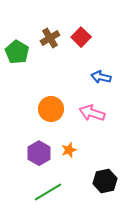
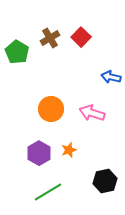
blue arrow: moved 10 px right
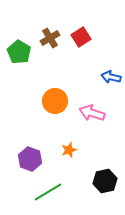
red square: rotated 12 degrees clockwise
green pentagon: moved 2 px right
orange circle: moved 4 px right, 8 px up
purple hexagon: moved 9 px left, 6 px down; rotated 10 degrees counterclockwise
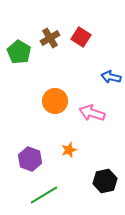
red square: rotated 24 degrees counterclockwise
green line: moved 4 px left, 3 px down
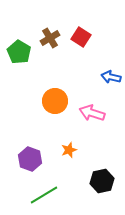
black hexagon: moved 3 px left
